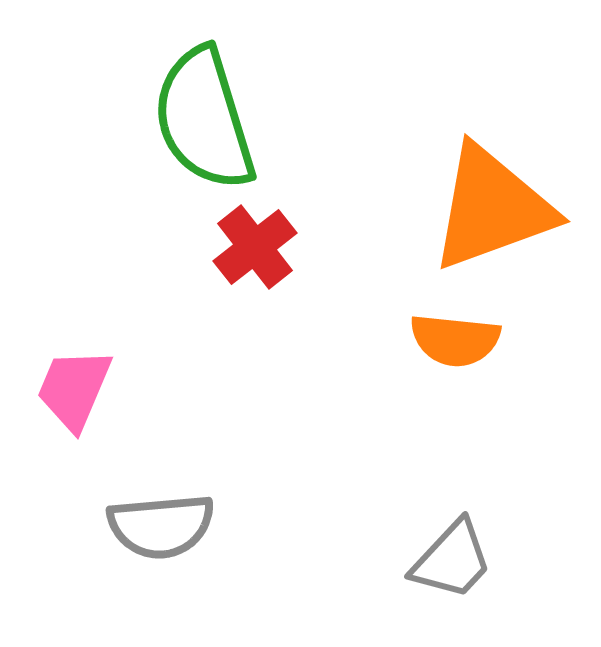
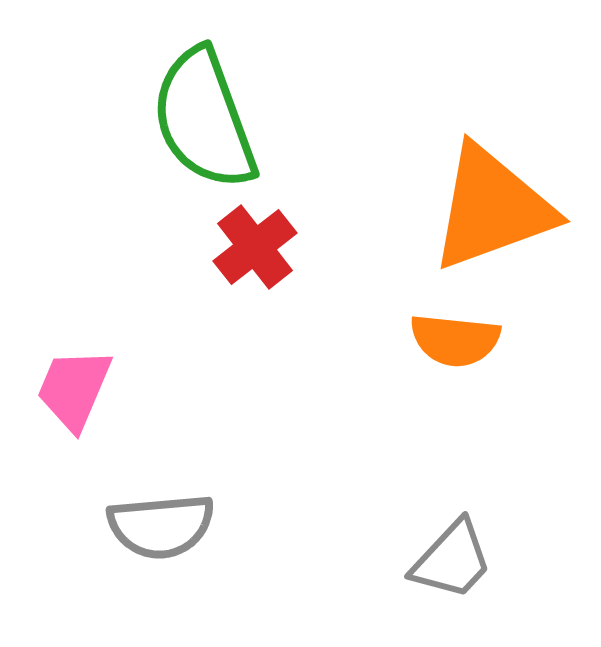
green semicircle: rotated 3 degrees counterclockwise
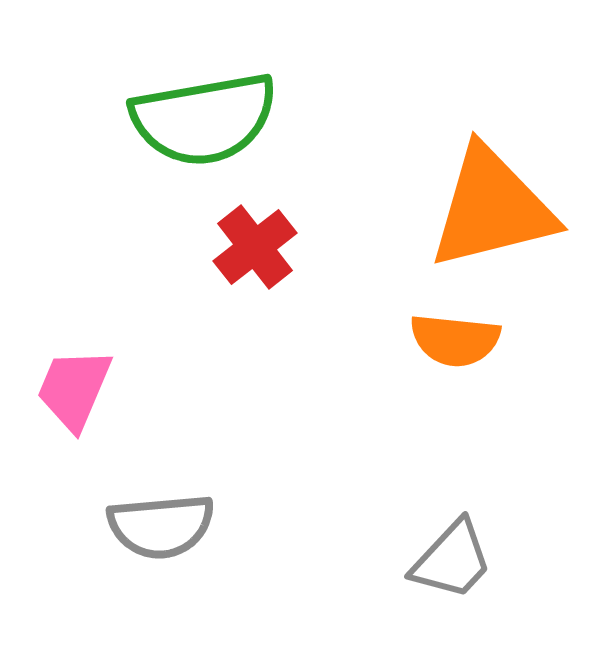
green semicircle: rotated 80 degrees counterclockwise
orange triangle: rotated 6 degrees clockwise
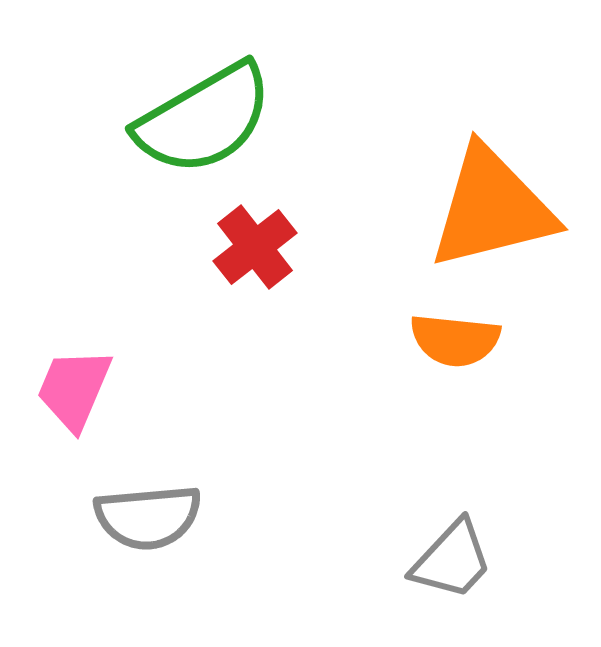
green semicircle: rotated 20 degrees counterclockwise
gray semicircle: moved 13 px left, 9 px up
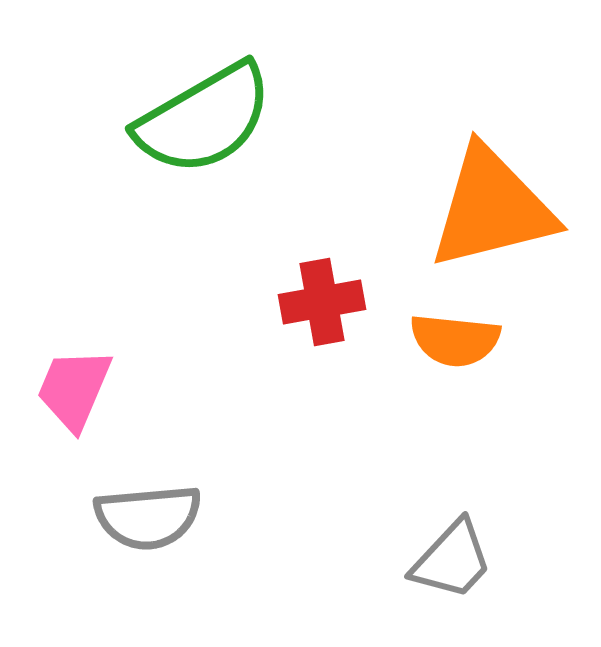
red cross: moved 67 px right, 55 px down; rotated 28 degrees clockwise
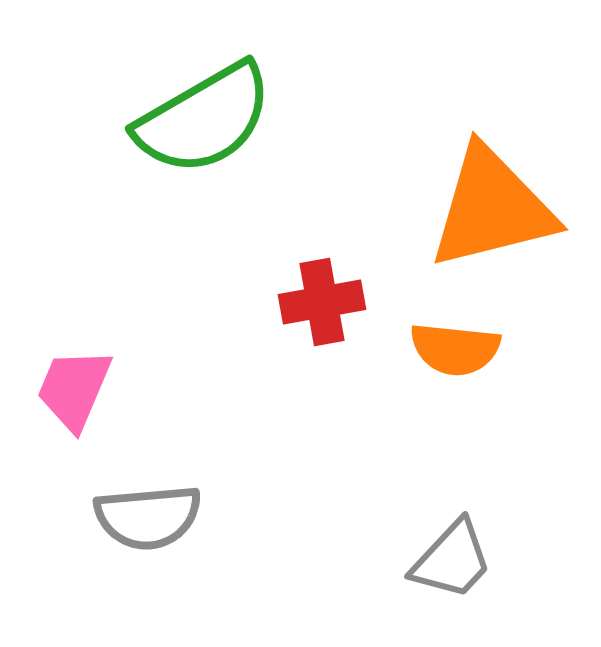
orange semicircle: moved 9 px down
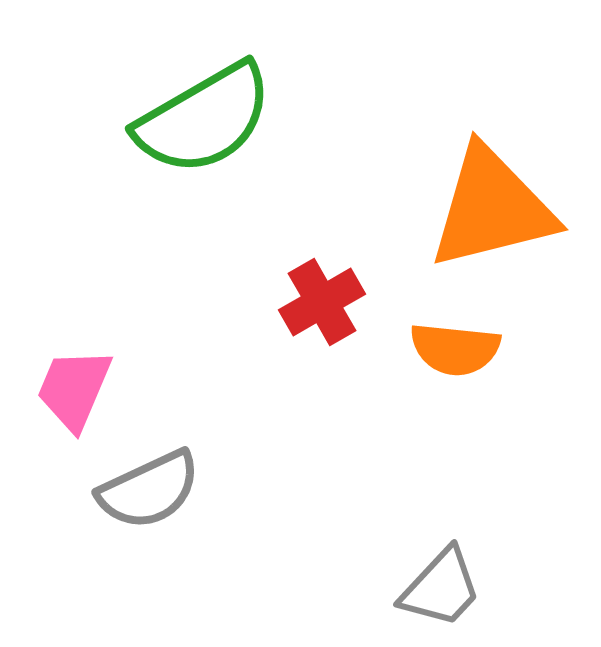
red cross: rotated 20 degrees counterclockwise
gray semicircle: moved 1 px right, 27 px up; rotated 20 degrees counterclockwise
gray trapezoid: moved 11 px left, 28 px down
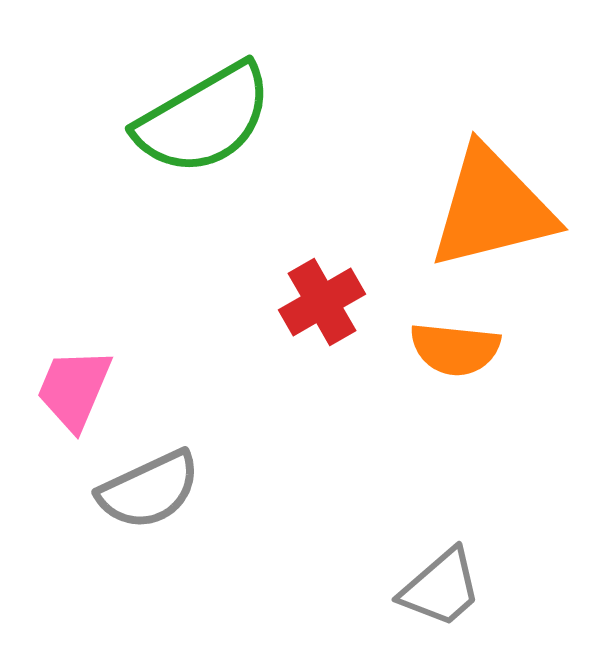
gray trapezoid: rotated 6 degrees clockwise
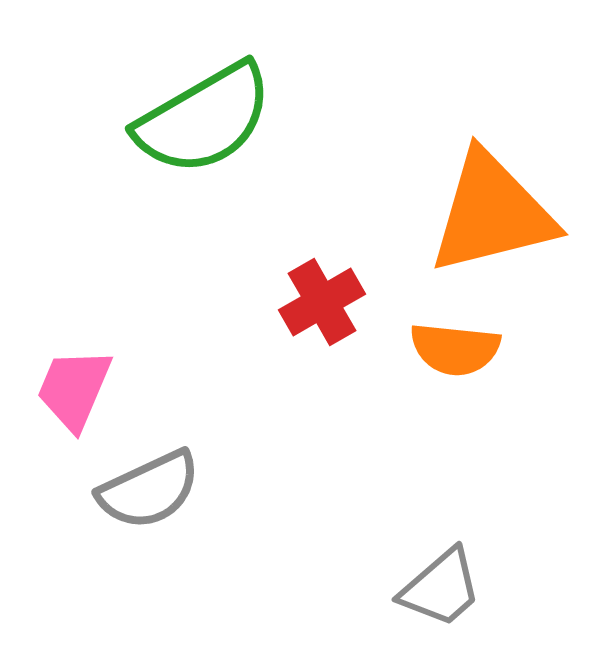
orange triangle: moved 5 px down
